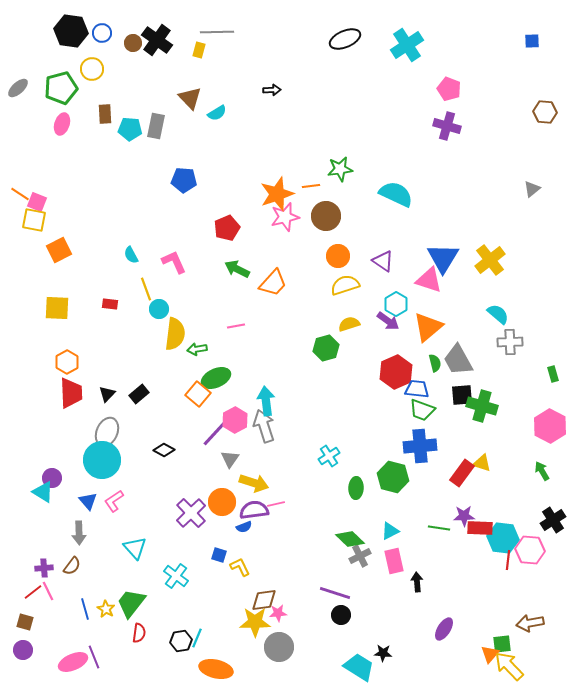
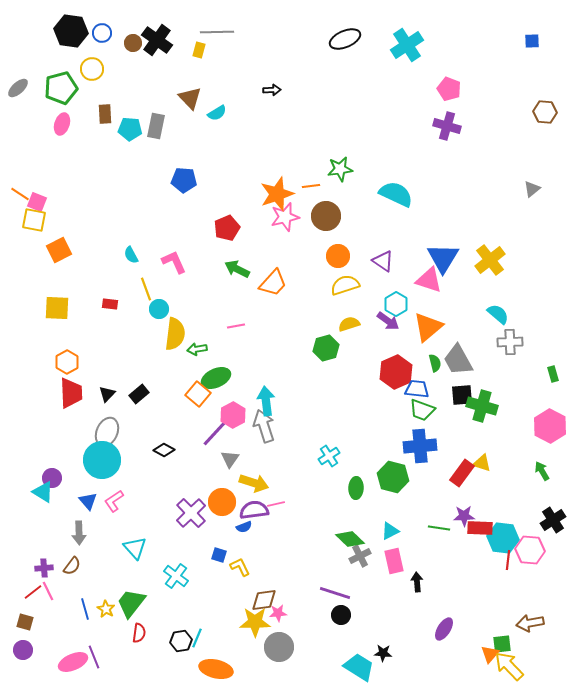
pink hexagon at (235, 420): moved 2 px left, 5 px up
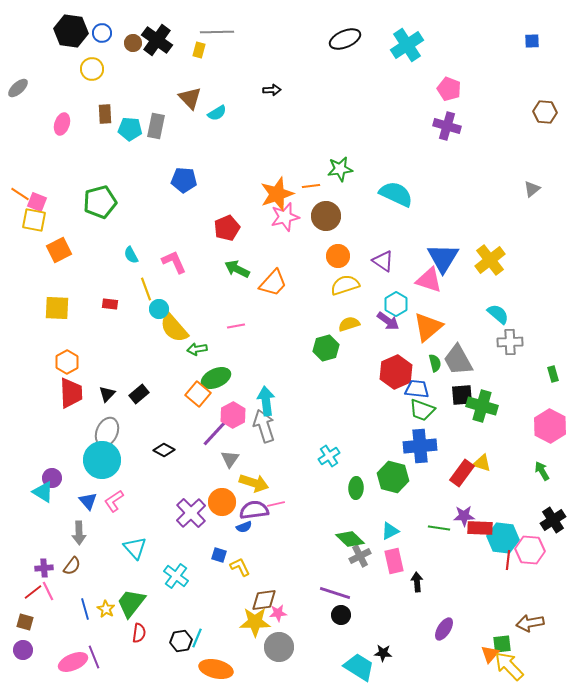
green pentagon at (61, 88): moved 39 px right, 114 px down
yellow semicircle at (175, 334): moved 1 px left, 6 px up; rotated 132 degrees clockwise
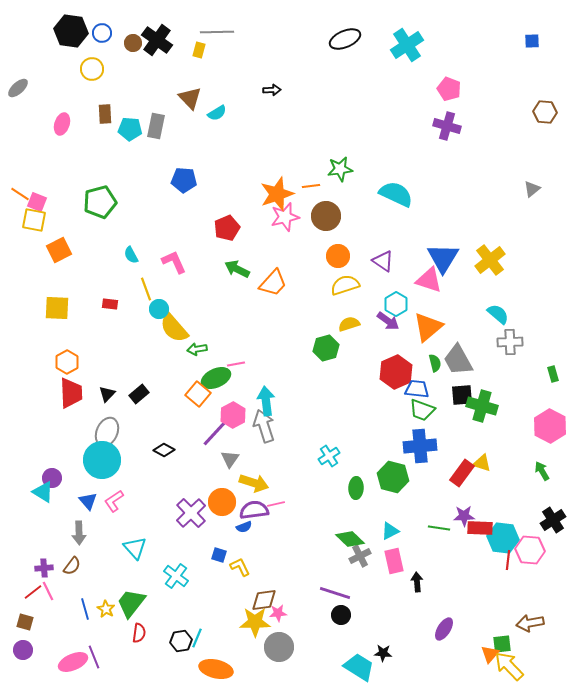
pink line at (236, 326): moved 38 px down
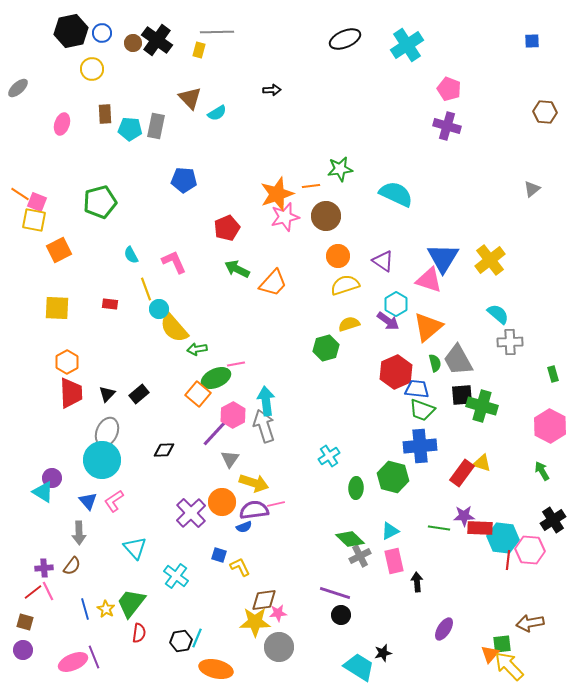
black hexagon at (71, 31): rotated 20 degrees counterclockwise
black diamond at (164, 450): rotated 30 degrees counterclockwise
black star at (383, 653): rotated 18 degrees counterclockwise
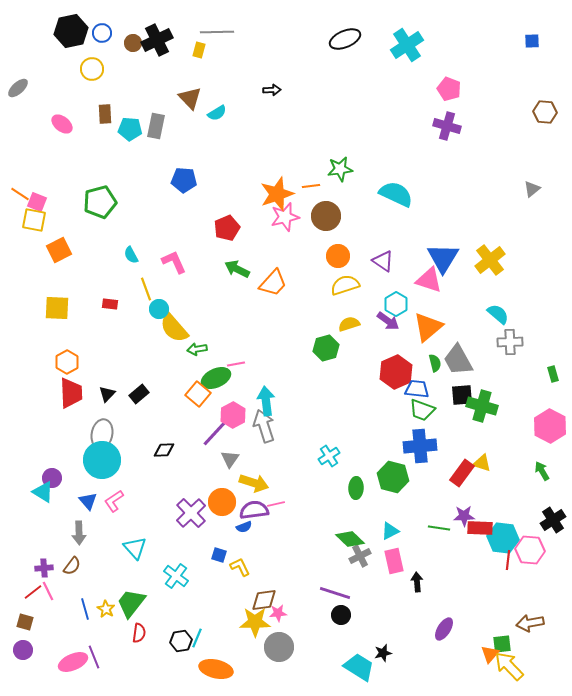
black cross at (157, 40): rotated 28 degrees clockwise
pink ellipse at (62, 124): rotated 70 degrees counterclockwise
gray ellipse at (107, 432): moved 5 px left, 2 px down; rotated 12 degrees counterclockwise
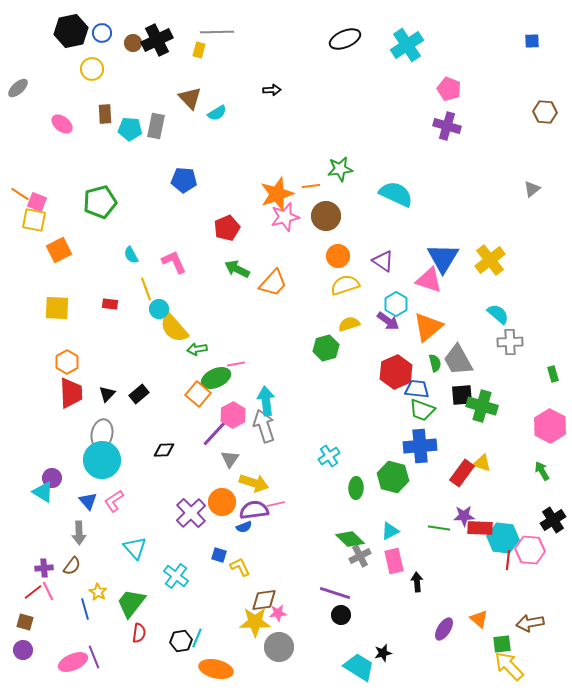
yellow star at (106, 609): moved 8 px left, 17 px up
orange triangle at (490, 654): moved 11 px left, 35 px up; rotated 30 degrees counterclockwise
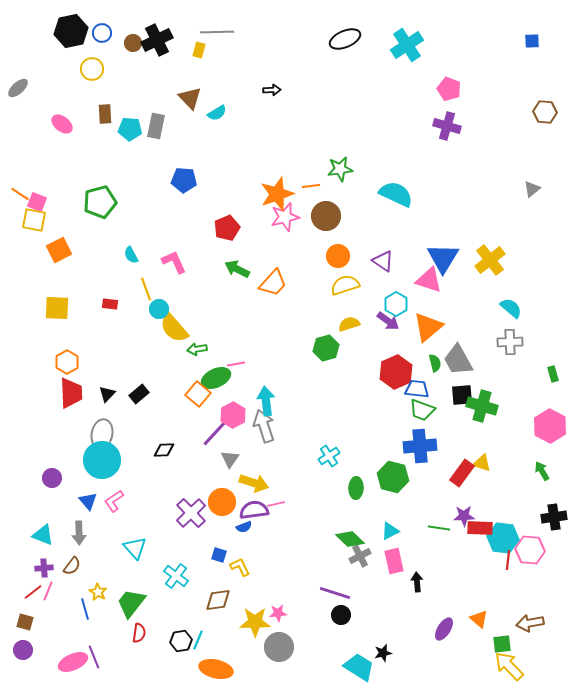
cyan semicircle at (498, 314): moved 13 px right, 6 px up
cyan triangle at (43, 492): moved 43 px down; rotated 10 degrees counterclockwise
black cross at (553, 520): moved 1 px right, 3 px up; rotated 25 degrees clockwise
pink line at (48, 591): rotated 48 degrees clockwise
brown diamond at (264, 600): moved 46 px left
cyan line at (197, 638): moved 1 px right, 2 px down
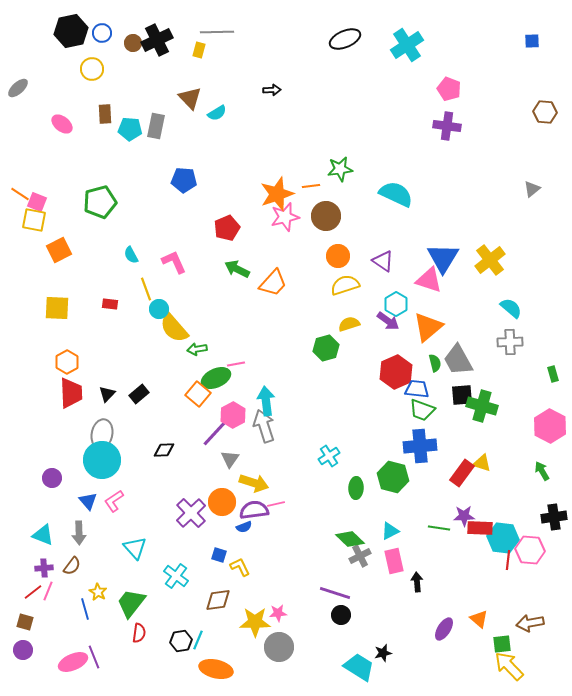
purple cross at (447, 126): rotated 8 degrees counterclockwise
